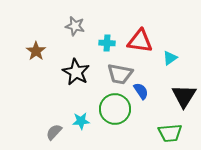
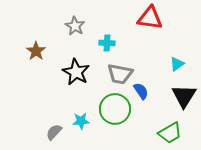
gray star: rotated 18 degrees clockwise
red triangle: moved 10 px right, 23 px up
cyan triangle: moved 7 px right, 6 px down
green trapezoid: rotated 25 degrees counterclockwise
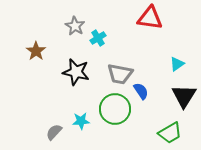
cyan cross: moved 9 px left, 5 px up; rotated 35 degrees counterclockwise
black star: rotated 16 degrees counterclockwise
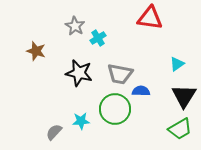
brown star: rotated 18 degrees counterclockwise
black star: moved 3 px right, 1 px down
blue semicircle: rotated 54 degrees counterclockwise
green trapezoid: moved 10 px right, 4 px up
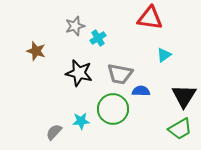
gray star: rotated 24 degrees clockwise
cyan triangle: moved 13 px left, 9 px up
green circle: moved 2 px left
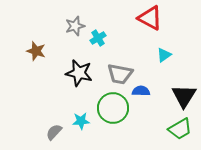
red triangle: rotated 20 degrees clockwise
green circle: moved 1 px up
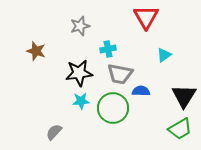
red triangle: moved 4 px left, 1 px up; rotated 32 degrees clockwise
gray star: moved 5 px right
cyan cross: moved 10 px right, 11 px down; rotated 21 degrees clockwise
black star: rotated 20 degrees counterclockwise
cyan star: moved 20 px up
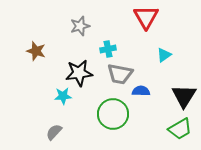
cyan star: moved 18 px left, 5 px up
green circle: moved 6 px down
